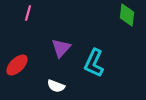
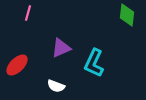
purple triangle: rotated 25 degrees clockwise
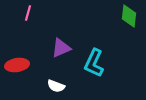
green diamond: moved 2 px right, 1 px down
red ellipse: rotated 35 degrees clockwise
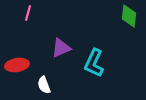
white semicircle: moved 12 px left, 1 px up; rotated 48 degrees clockwise
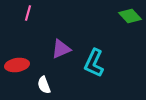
green diamond: moved 1 px right; rotated 50 degrees counterclockwise
purple triangle: moved 1 px down
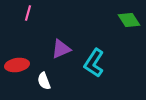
green diamond: moved 1 px left, 4 px down; rotated 10 degrees clockwise
cyan L-shape: rotated 8 degrees clockwise
white semicircle: moved 4 px up
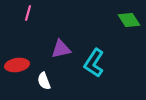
purple triangle: rotated 10 degrees clockwise
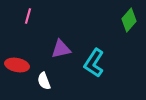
pink line: moved 3 px down
green diamond: rotated 75 degrees clockwise
red ellipse: rotated 20 degrees clockwise
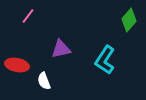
pink line: rotated 21 degrees clockwise
cyan L-shape: moved 11 px right, 3 px up
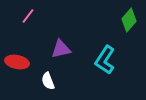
red ellipse: moved 3 px up
white semicircle: moved 4 px right
